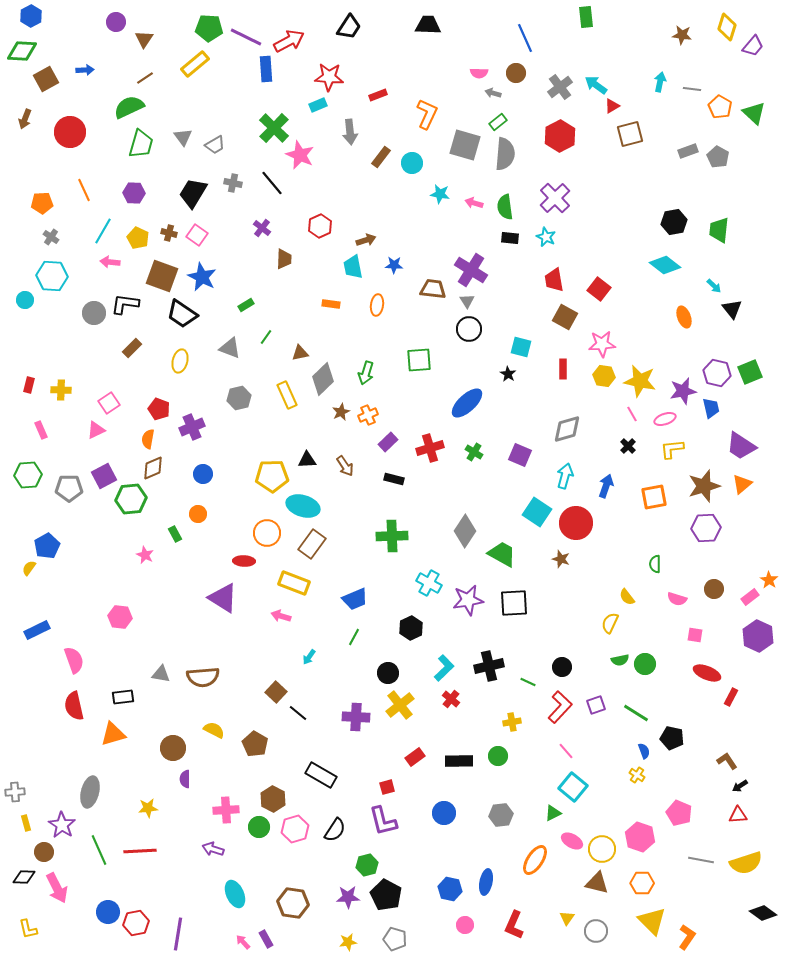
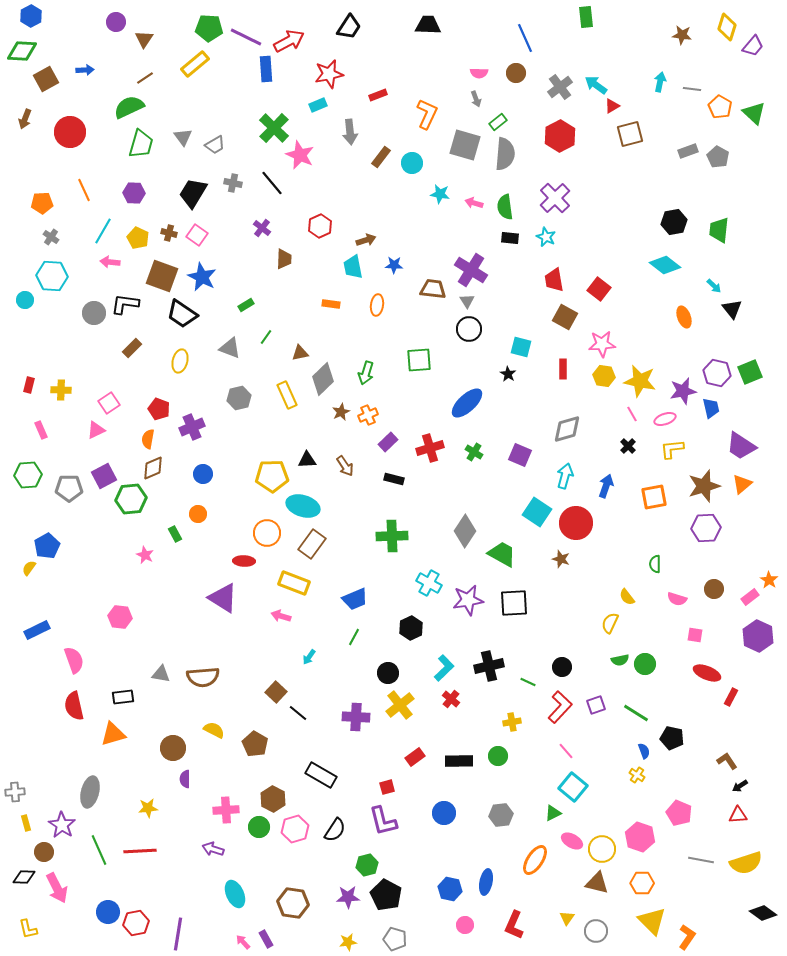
red star at (329, 77): moved 3 px up; rotated 16 degrees counterclockwise
gray arrow at (493, 93): moved 17 px left, 6 px down; rotated 126 degrees counterclockwise
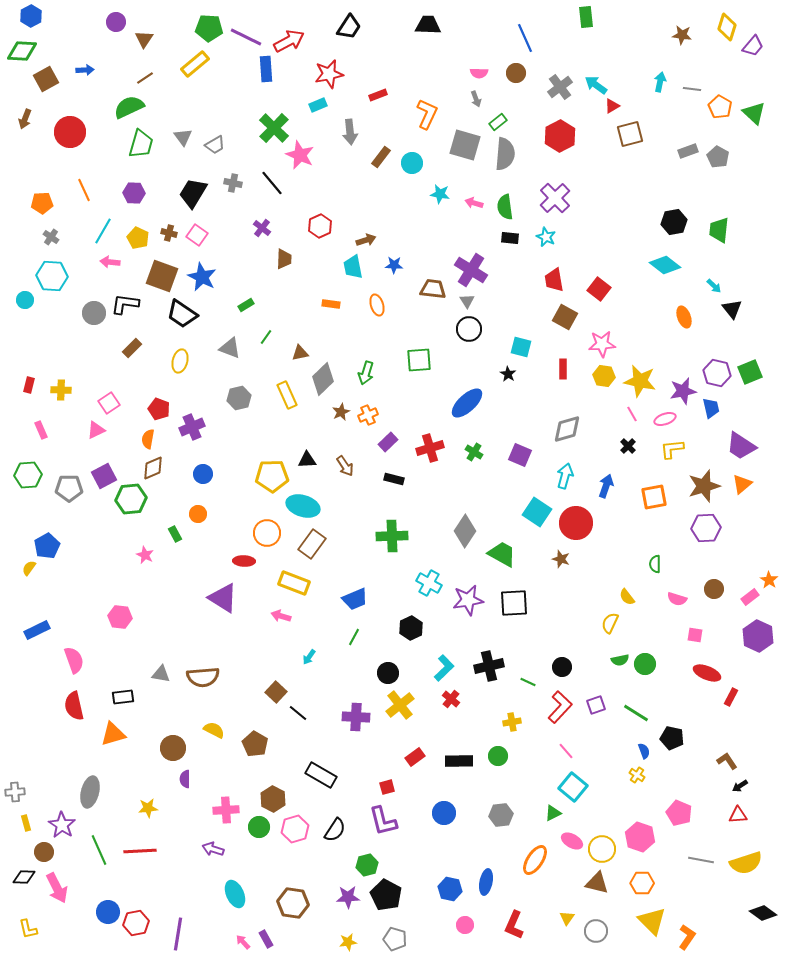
orange ellipse at (377, 305): rotated 25 degrees counterclockwise
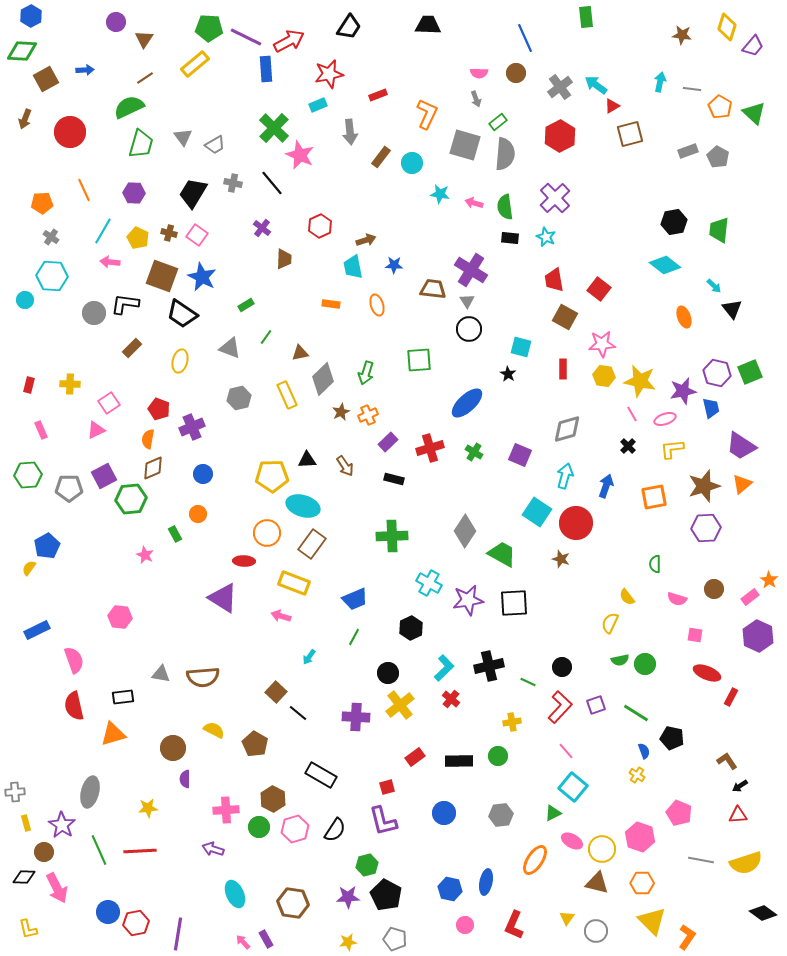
yellow cross at (61, 390): moved 9 px right, 6 px up
